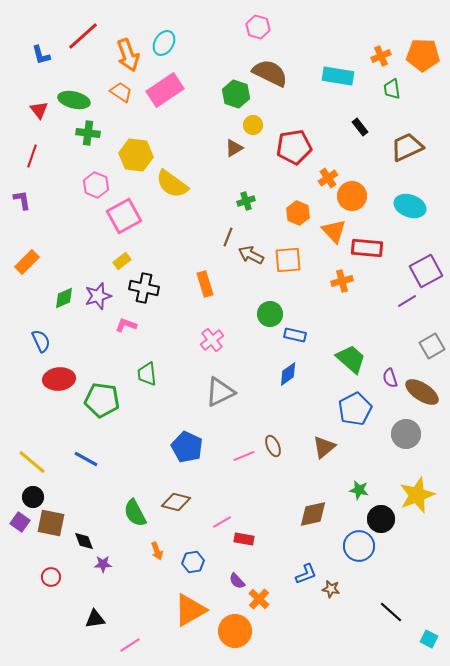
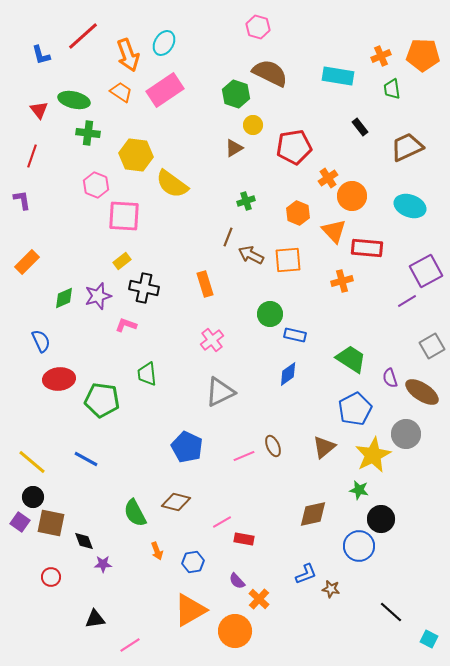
pink square at (124, 216): rotated 32 degrees clockwise
green trapezoid at (351, 359): rotated 8 degrees counterclockwise
yellow star at (417, 495): moved 44 px left, 40 px up; rotated 6 degrees counterclockwise
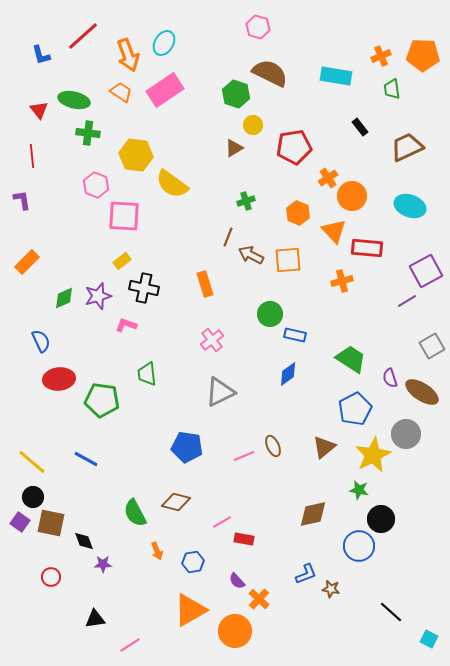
cyan rectangle at (338, 76): moved 2 px left
red line at (32, 156): rotated 25 degrees counterclockwise
blue pentagon at (187, 447): rotated 16 degrees counterclockwise
